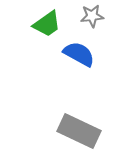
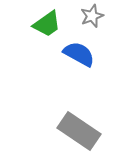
gray star: rotated 15 degrees counterclockwise
gray rectangle: rotated 9 degrees clockwise
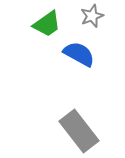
gray rectangle: rotated 18 degrees clockwise
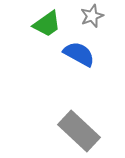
gray rectangle: rotated 9 degrees counterclockwise
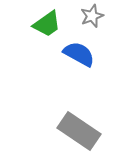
gray rectangle: rotated 9 degrees counterclockwise
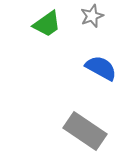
blue semicircle: moved 22 px right, 14 px down
gray rectangle: moved 6 px right
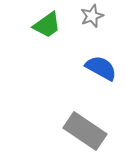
green trapezoid: moved 1 px down
